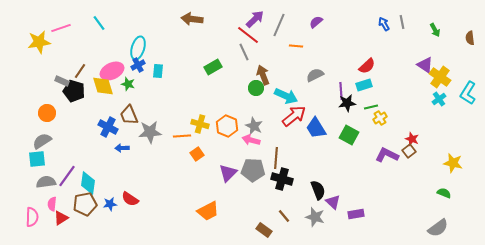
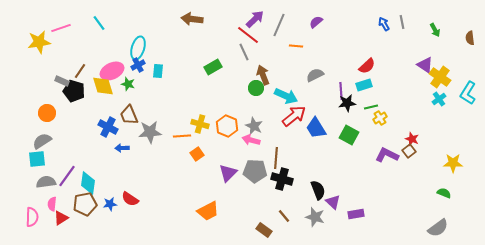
yellow star at (453, 163): rotated 12 degrees counterclockwise
gray pentagon at (253, 170): moved 2 px right, 1 px down
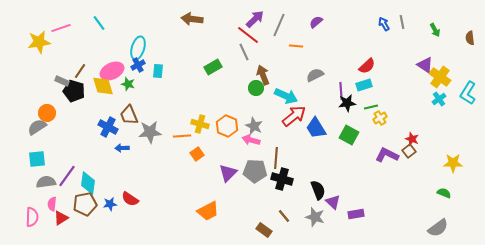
gray semicircle at (42, 141): moved 5 px left, 14 px up
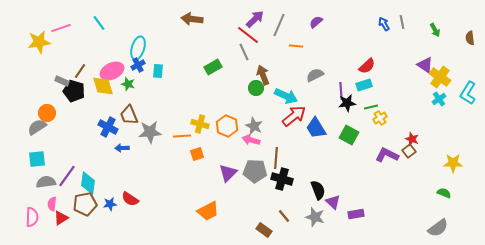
orange square at (197, 154): rotated 16 degrees clockwise
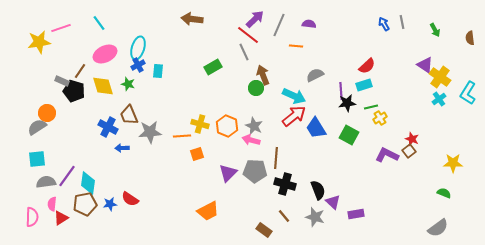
purple semicircle at (316, 22): moved 7 px left, 2 px down; rotated 48 degrees clockwise
pink ellipse at (112, 71): moved 7 px left, 17 px up
cyan arrow at (286, 96): moved 8 px right
black cross at (282, 179): moved 3 px right, 5 px down
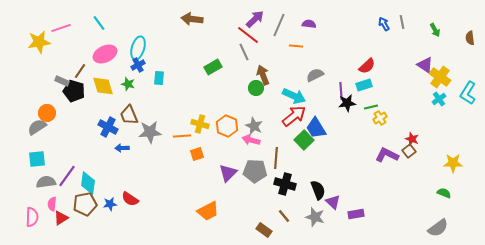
cyan rectangle at (158, 71): moved 1 px right, 7 px down
green square at (349, 135): moved 45 px left, 5 px down; rotated 18 degrees clockwise
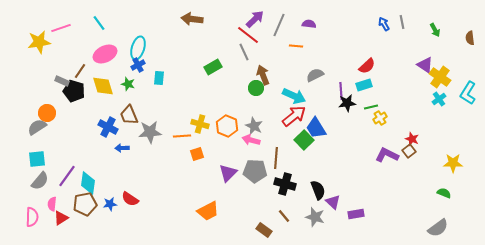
gray semicircle at (46, 182): moved 6 px left, 1 px up; rotated 138 degrees clockwise
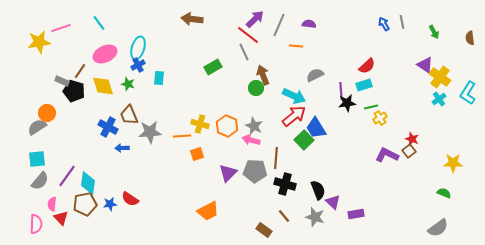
green arrow at (435, 30): moved 1 px left, 2 px down
pink semicircle at (32, 217): moved 4 px right, 7 px down
red triangle at (61, 218): rotated 42 degrees counterclockwise
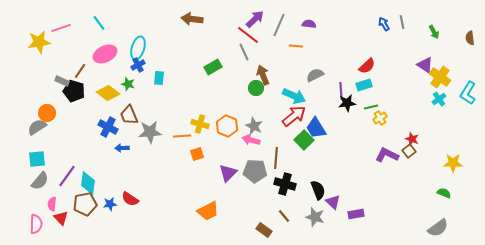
yellow diamond at (103, 86): moved 5 px right, 7 px down; rotated 35 degrees counterclockwise
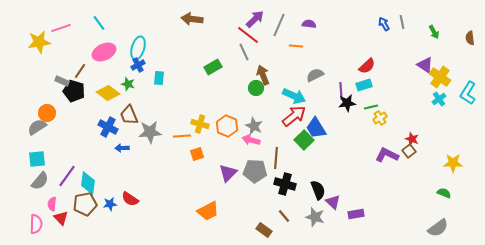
pink ellipse at (105, 54): moved 1 px left, 2 px up
